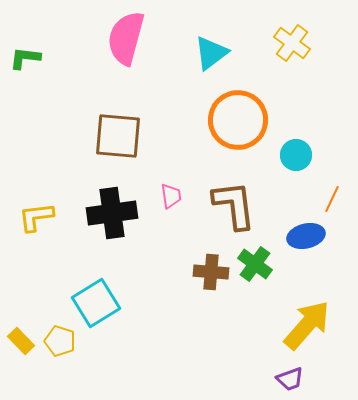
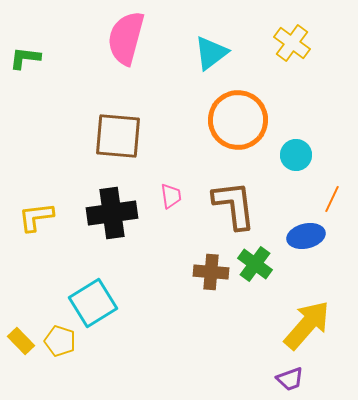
cyan square: moved 3 px left
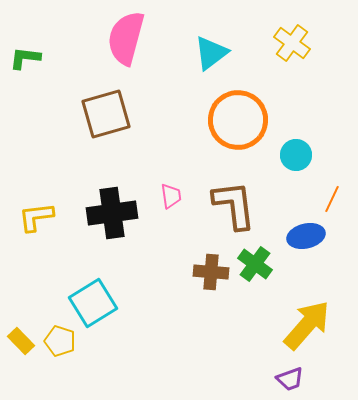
brown square: moved 12 px left, 22 px up; rotated 21 degrees counterclockwise
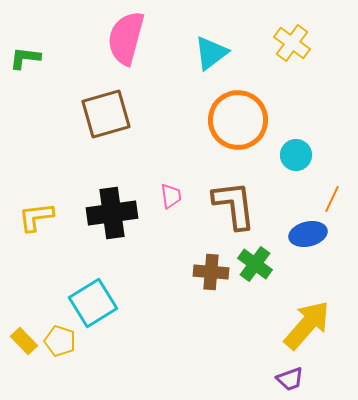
blue ellipse: moved 2 px right, 2 px up
yellow rectangle: moved 3 px right
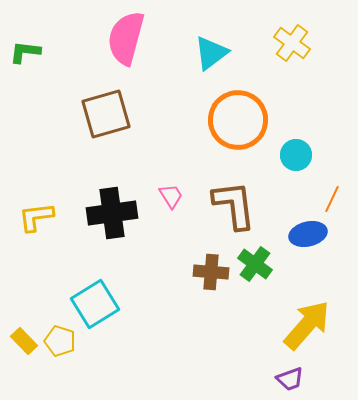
green L-shape: moved 6 px up
pink trapezoid: rotated 24 degrees counterclockwise
cyan square: moved 2 px right, 1 px down
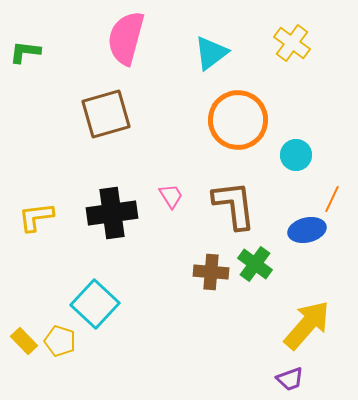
blue ellipse: moved 1 px left, 4 px up
cyan square: rotated 15 degrees counterclockwise
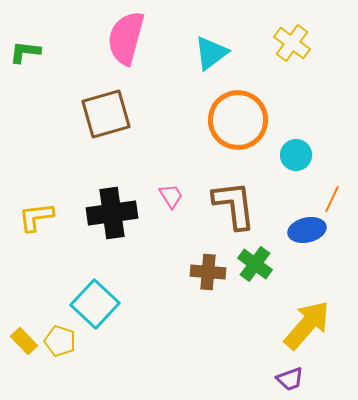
brown cross: moved 3 px left
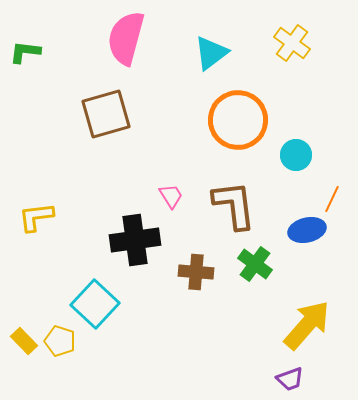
black cross: moved 23 px right, 27 px down
brown cross: moved 12 px left
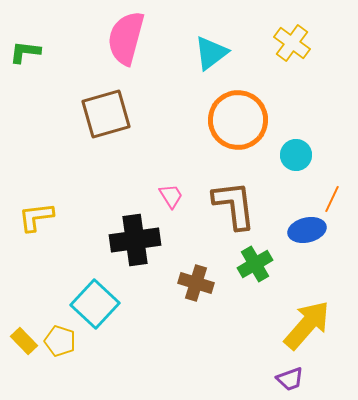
green cross: rotated 24 degrees clockwise
brown cross: moved 11 px down; rotated 12 degrees clockwise
